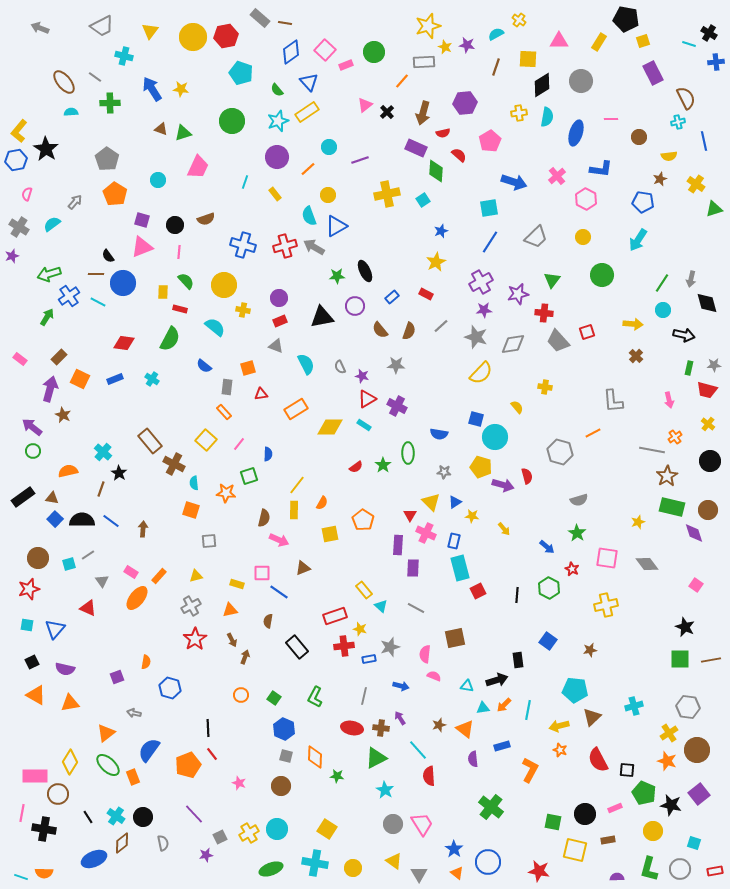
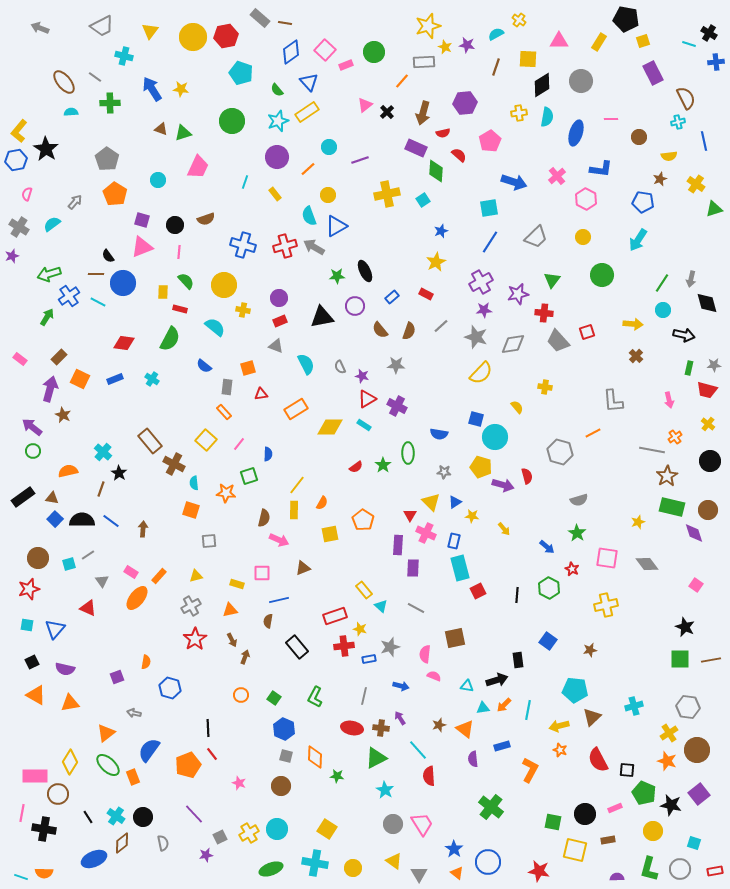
blue line at (279, 592): moved 8 px down; rotated 48 degrees counterclockwise
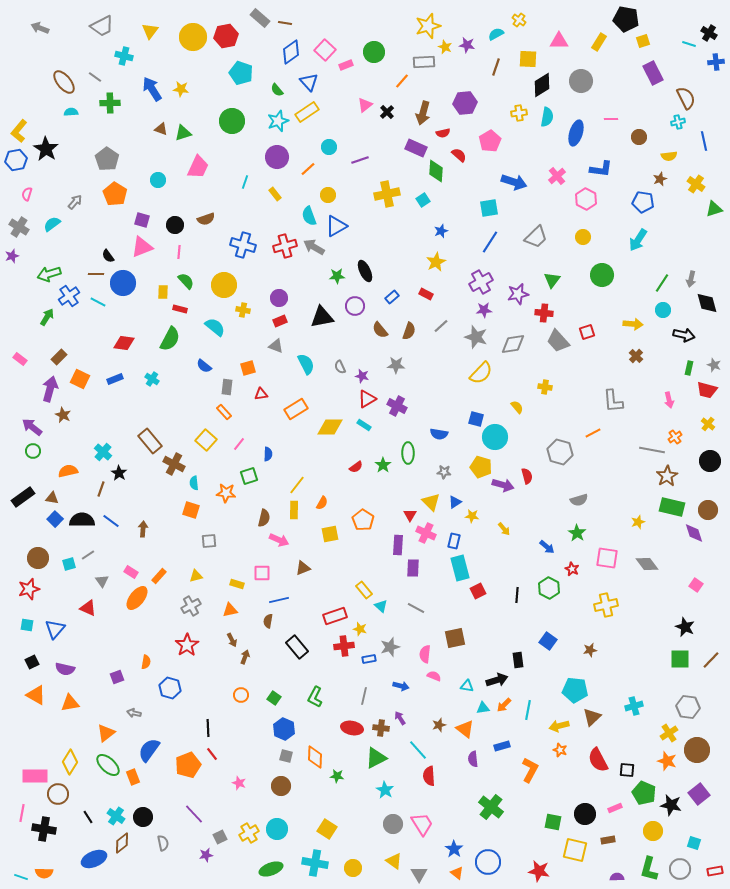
gray star at (714, 365): rotated 24 degrees clockwise
red star at (195, 639): moved 8 px left, 6 px down
brown line at (711, 660): rotated 36 degrees counterclockwise
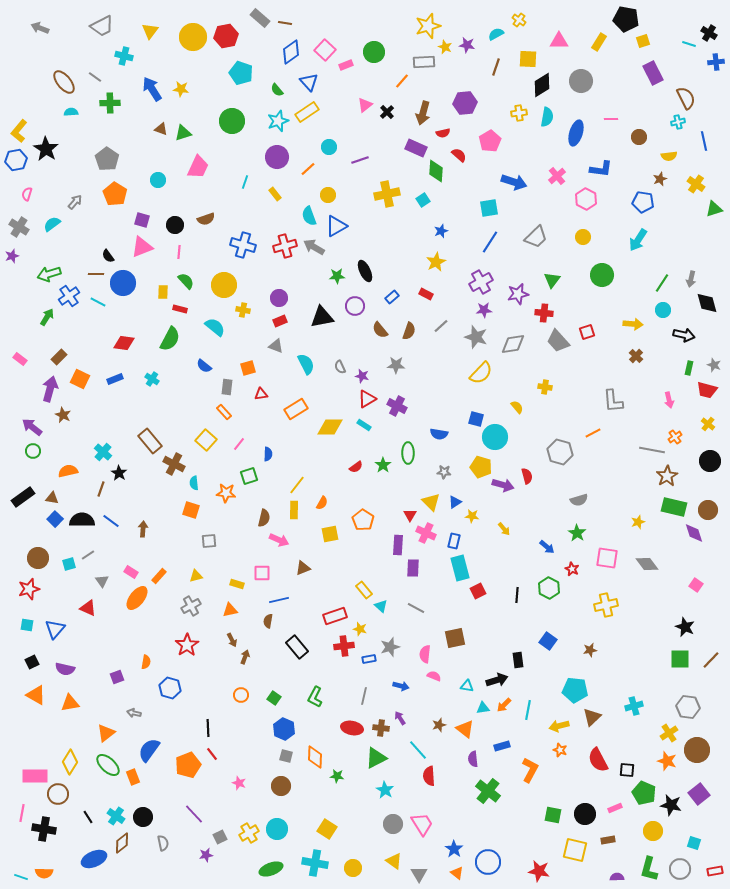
green rectangle at (672, 507): moved 2 px right
green cross at (491, 807): moved 3 px left, 16 px up
green square at (553, 822): moved 7 px up
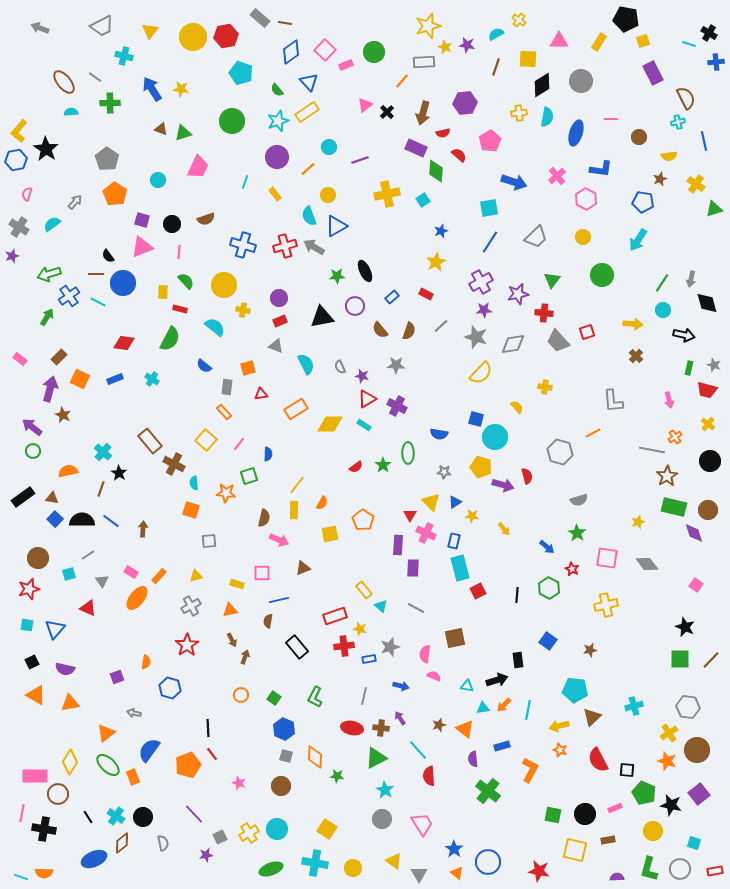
black circle at (175, 225): moved 3 px left, 1 px up
yellow diamond at (330, 427): moved 3 px up
cyan square at (69, 564): moved 10 px down
gray circle at (393, 824): moved 11 px left, 5 px up
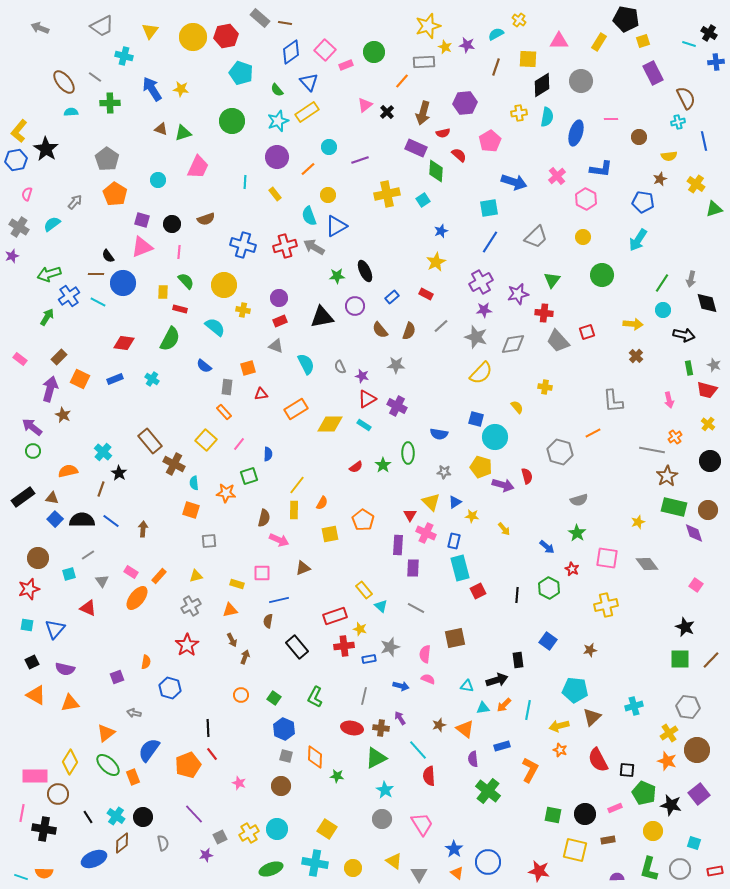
cyan line at (245, 182): rotated 16 degrees counterclockwise
green rectangle at (689, 368): rotated 24 degrees counterclockwise
pink semicircle at (434, 676): moved 6 px left, 3 px down
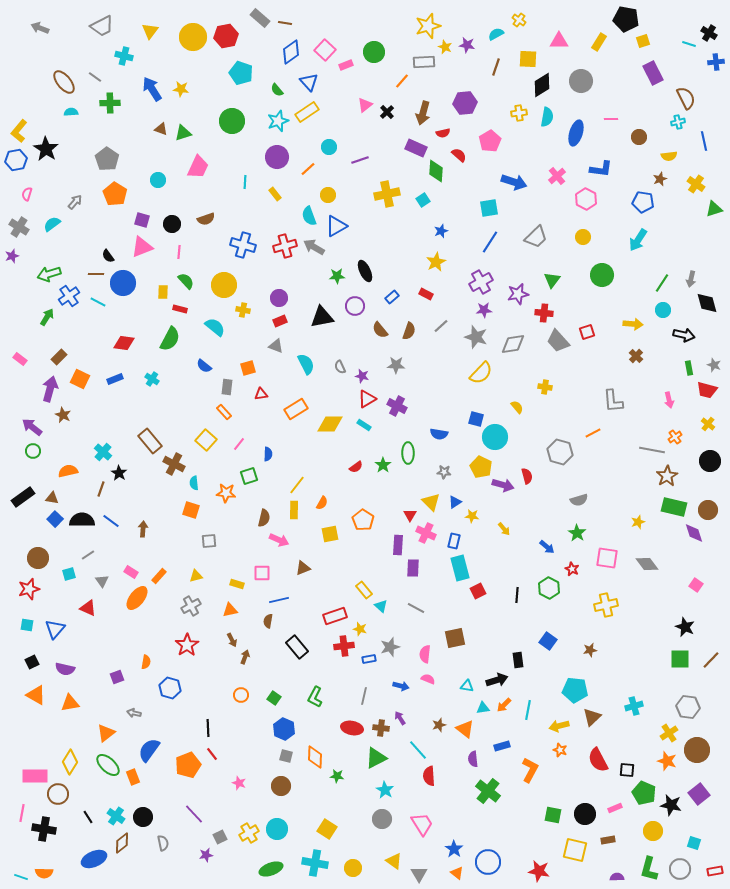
yellow pentagon at (481, 467): rotated 10 degrees clockwise
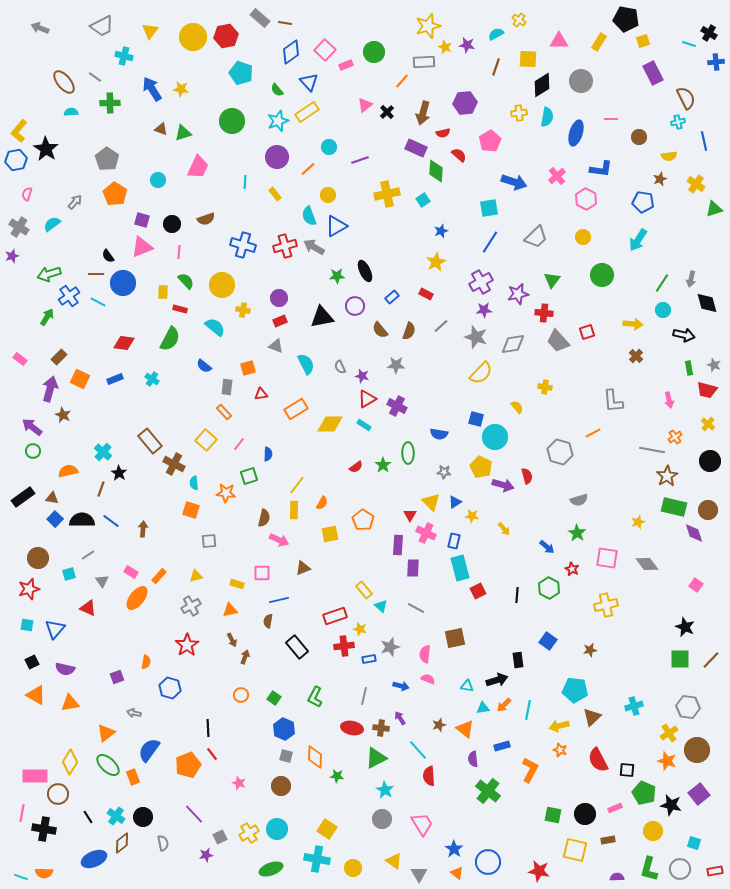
yellow circle at (224, 285): moved 2 px left
cyan cross at (315, 863): moved 2 px right, 4 px up
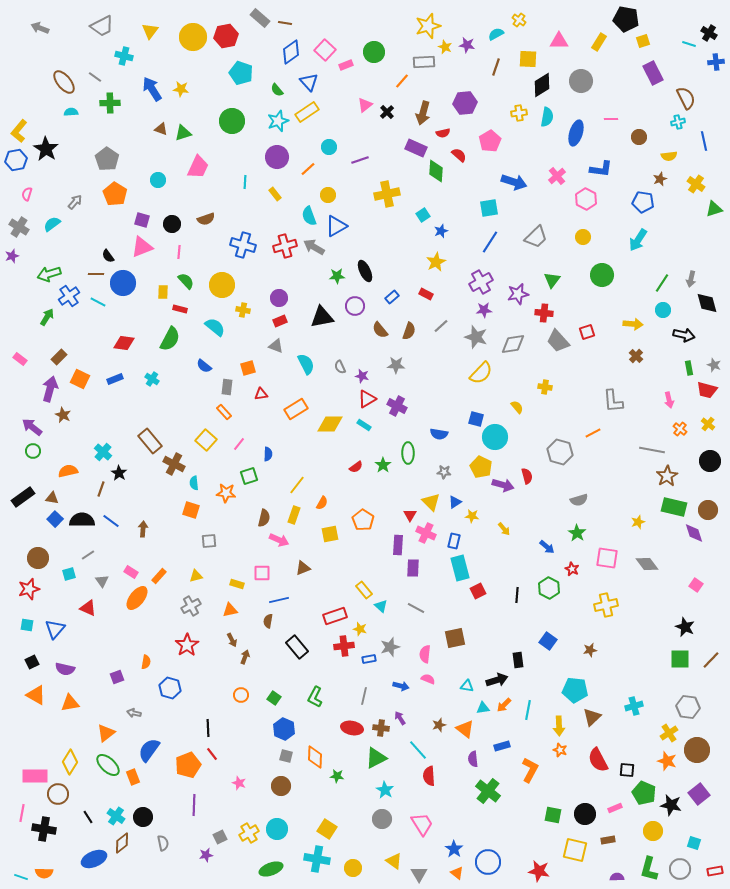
cyan square at (423, 200): moved 15 px down
orange cross at (675, 437): moved 5 px right, 8 px up; rotated 16 degrees counterclockwise
yellow rectangle at (294, 510): moved 5 px down; rotated 18 degrees clockwise
yellow arrow at (559, 726): rotated 78 degrees counterclockwise
purple line at (194, 814): moved 9 px up; rotated 45 degrees clockwise
